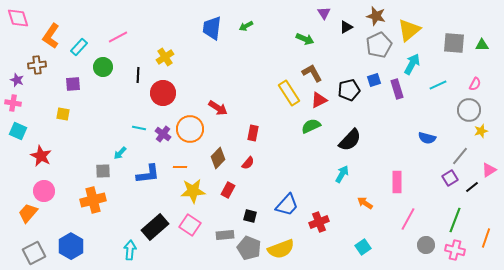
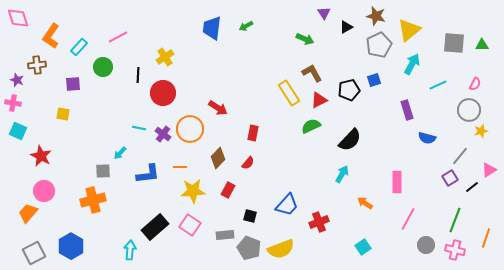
purple rectangle at (397, 89): moved 10 px right, 21 px down
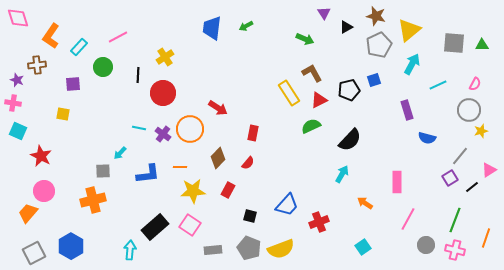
gray rectangle at (225, 235): moved 12 px left, 15 px down
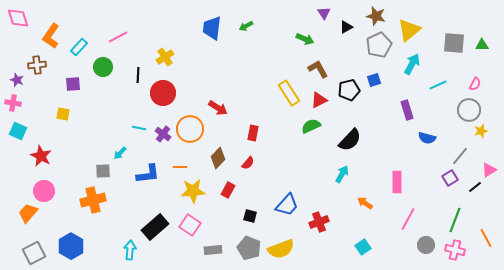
brown L-shape at (312, 73): moved 6 px right, 4 px up
black line at (472, 187): moved 3 px right
orange line at (486, 238): rotated 48 degrees counterclockwise
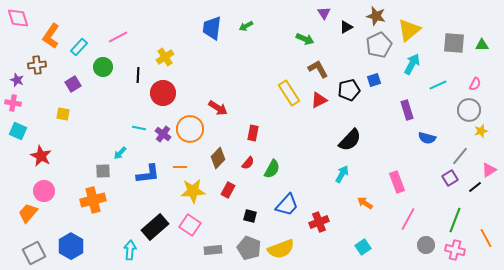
purple square at (73, 84): rotated 28 degrees counterclockwise
green semicircle at (311, 126): moved 39 px left, 43 px down; rotated 144 degrees clockwise
pink rectangle at (397, 182): rotated 20 degrees counterclockwise
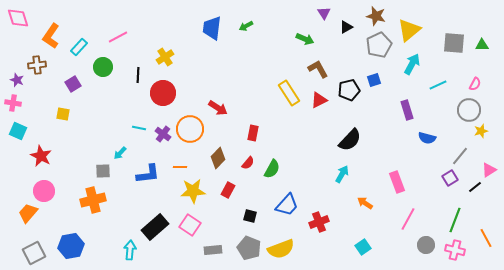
blue hexagon at (71, 246): rotated 20 degrees clockwise
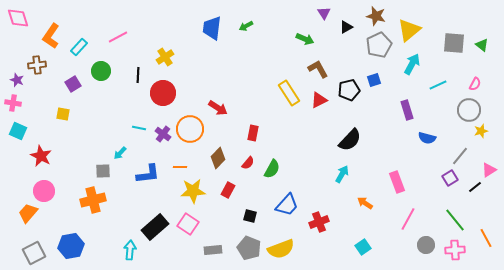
green triangle at (482, 45): rotated 40 degrees clockwise
green circle at (103, 67): moved 2 px left, 4 px down
green line at (455, 220): rotated 60 degrees counterclockwise
pink square at (190, 225): moved 2 px left, 1 px up
pink cross at (455, 250): rotated 18 degrees counterclockwise
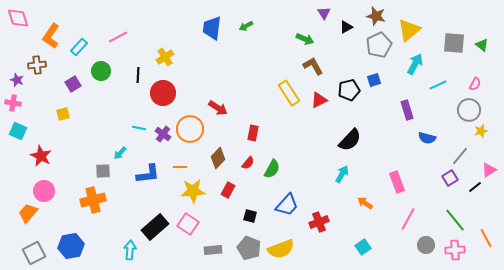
cyan arrow at (412, 64): moved 3 px right
brown L-shape at (318, 69): moved 5 px left, 3 px up
yellow square at (63, 114): rotated 24 degrees counterclockwise
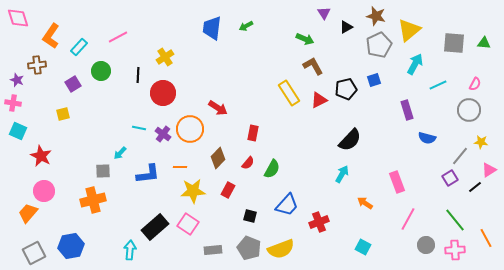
green triangle at (482, 45): moved 2 px right, 2 px up; rotated 32 degrees counterclockwise
black pentagon at (349, 90): moved 3 px left, 1 px up
yellow star at (481, 131): moved 11 px down; rotated 24 degrees clockwise
cyan square at (363, 247): rotated 28 degrees counterclockwise
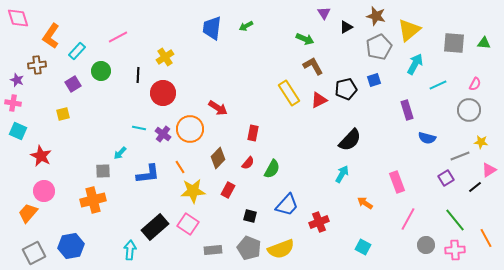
gray pentagon at (379, 45): moved 2 px down
cyan rectangle at (79, 47): moved 2 px left, 4 px down
gray line at (460, 156): rotated 30 degrees clockwise
orange line at (180, 167): rotated 56 degrees clockwise
purple square at (450, 178): moved 4 px left
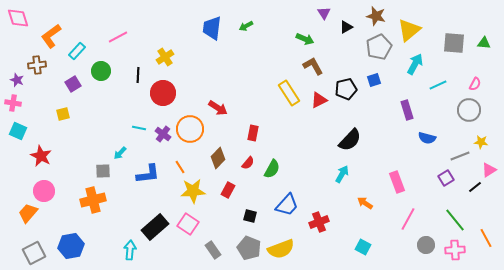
orange L-shape at (51, 36): rotated 20 degrees clockwise
gray rectangle at (213, 250): rotated 60 degrees clockwise
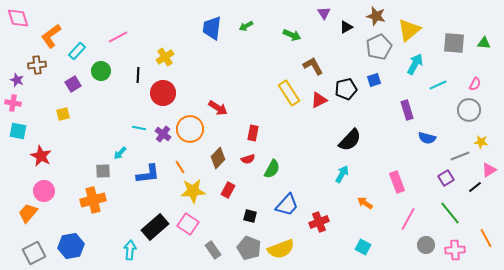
green arrow at (305, 39): moved 13 px left, 4 px up
cyan square at (18, 131): rotated 12 degrees counterclockwise
red semicircle at (248, 163): moved 4 px up; rotated 32 degrees clockwise
green line at (455, 220): moved 5 px left, 7 px up
